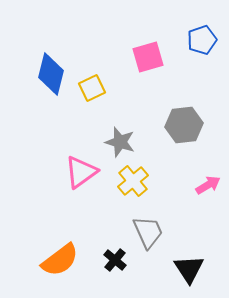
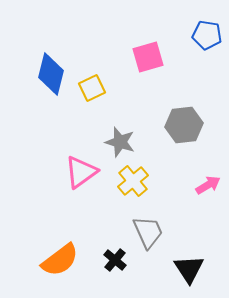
blue pentagon: moved 5 px right, 5 px up; rotated 28 degrees clockwise
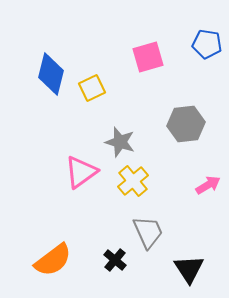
blue pentagon: moved 9 px down
gray hexagon: moved 2 px right, 1 px up
orange semicircle: moved 7 px left
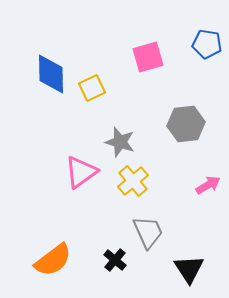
blue diamond: rotated 15 degrees counterclockwise
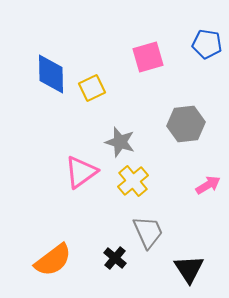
black cross: moved 2 px up
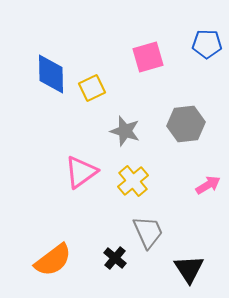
blue pentagon: rotated 8 degrees counterclockwise
gray star: moved 5 px right, 11 px up
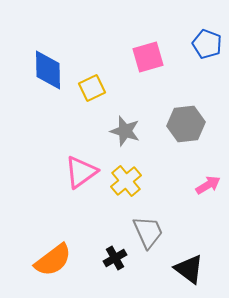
blue pentagon: rotated 20 degrees clockwise
blue diamond: moved 3 px left, 4 px up
yellow cross: moved 7 px left
black cross: rotated 20 degrees clockwise
black triangle: rotated 20 degrees counterclockwise
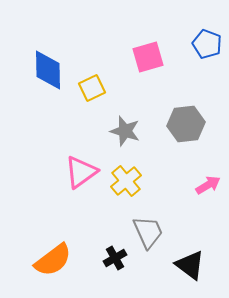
black triangle: moved 1 px right, 4 px up
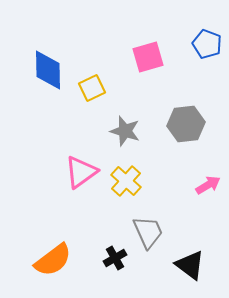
yellow cross: rotated 8 degrees counterclockwise
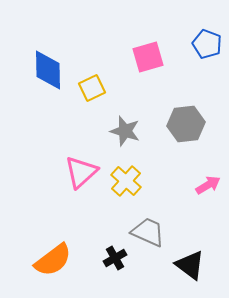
pink triangle: rotated 6 degrees counterclockwise
gray trapezoid: rotated 42 degrees counterclockwise
